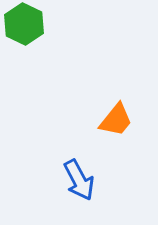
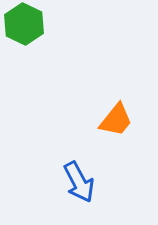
blue arrow: moved 2 px down
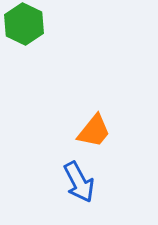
orange trapezoid: moved 22 px left, 11 px down
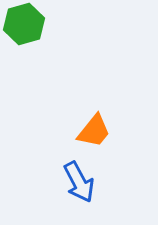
green hexagon: rotated 18 degrees clockwise
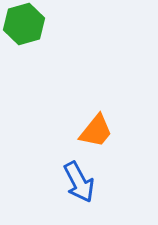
orange trapezoid: moved 2 px right
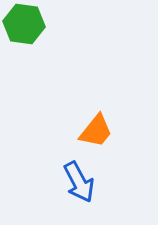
green hexagon: rotated 24 degrees clockwise
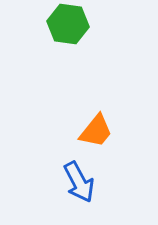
green hexagon: moved 44 px right
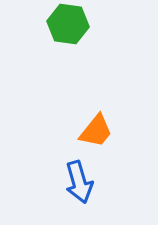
blue arrow: rotated 12 degrees clockwise
